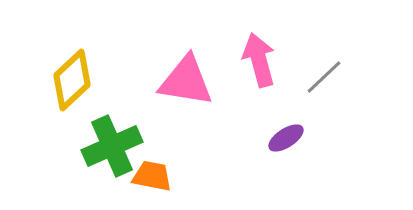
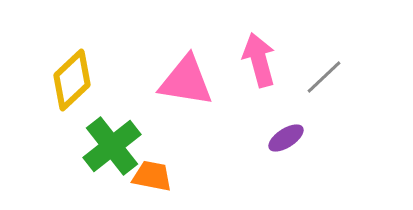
green cross: rotated 14 degrees counterclockwise
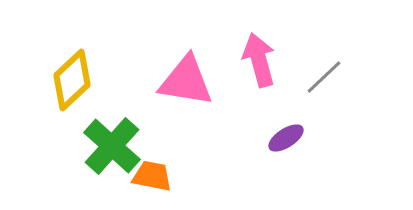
green cross: rotated 10 degrees counterclockwise
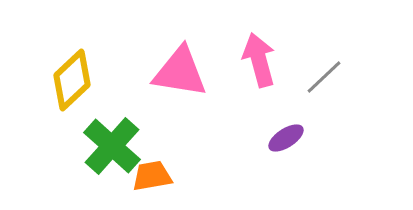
pink triangle: moved 6 px left, 9 px up
orange trapezoid: rotated 21 degrees counterclockwise
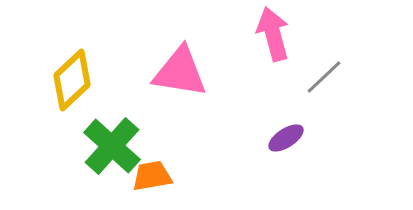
pink arrow: moved 14 px right, 26 px up
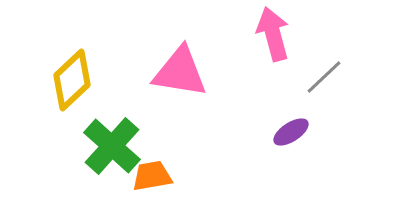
purple ellipse: moved 5 px right, 6 px up
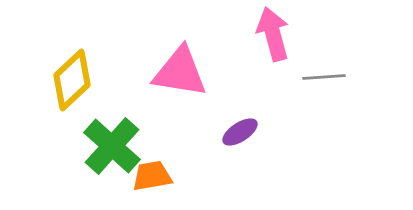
gray line: rotated 39 degrees clockwise
purple ellipse: moved 51 px left
